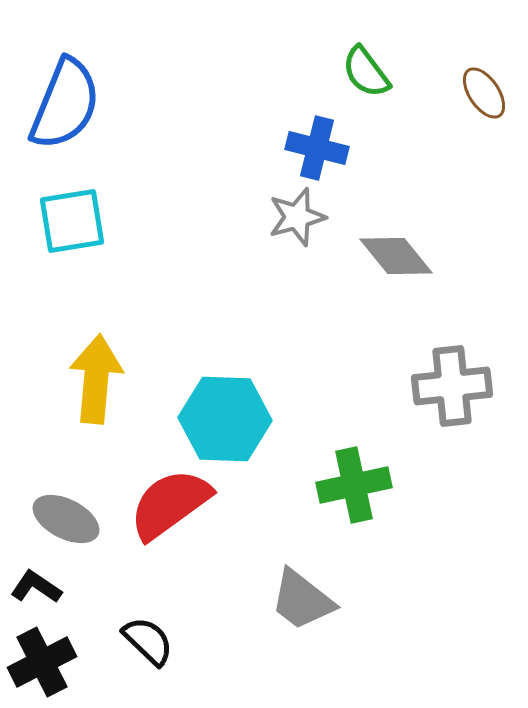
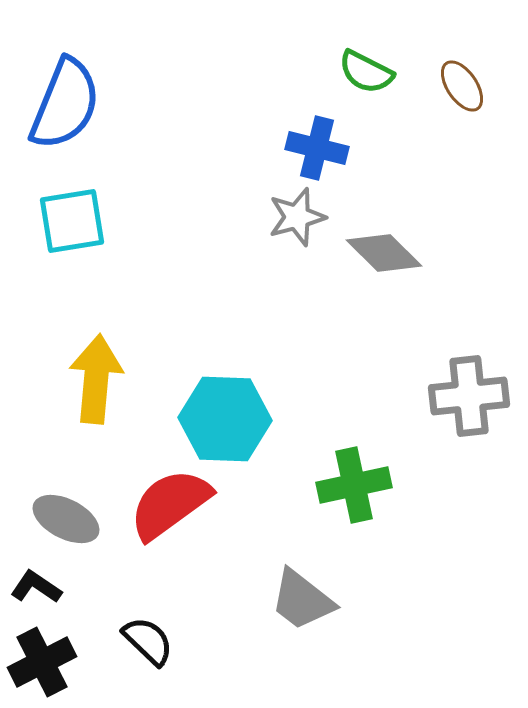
green semicircle: rotated 26 degrees counterclockwise
brown ellipse: moved 22 px left, 7 px up
gray diamond: moved 12 px left, 3 px up; rotated 6 degrees counterclockwise
gray cross: moved 17 px right, 10 px down
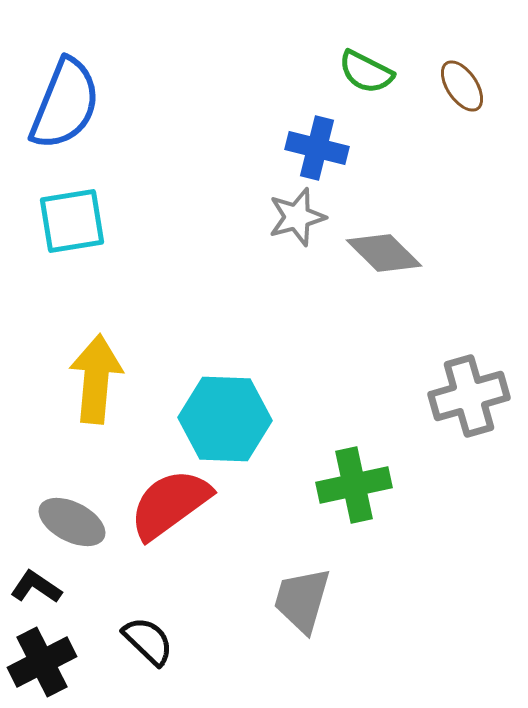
gray cross: rotated 10 degrees counterclockwise
gray ellipse: moved 6 px right, 3 px down
gray trapezoid: rotated 68 degrees clockwise
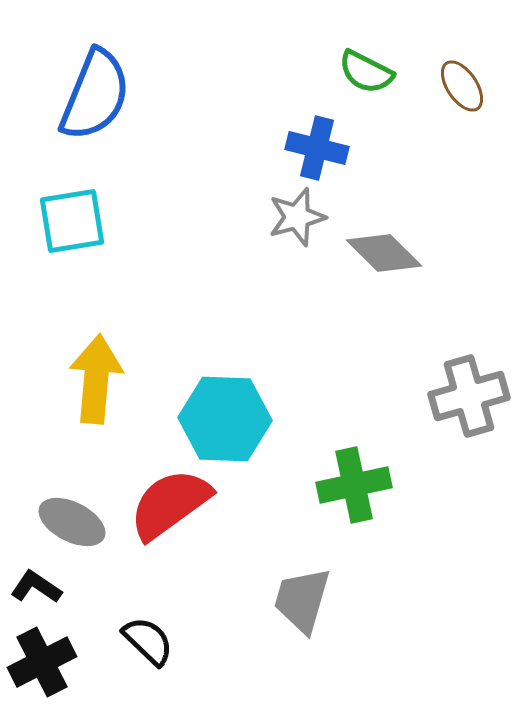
blue semicircle: moved 30 px right, 9 px up
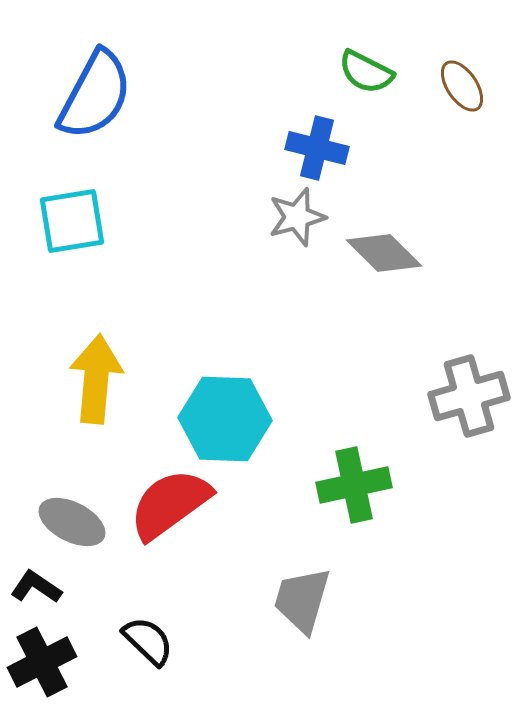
blue semicircle: rotated 6 degrees clockwise
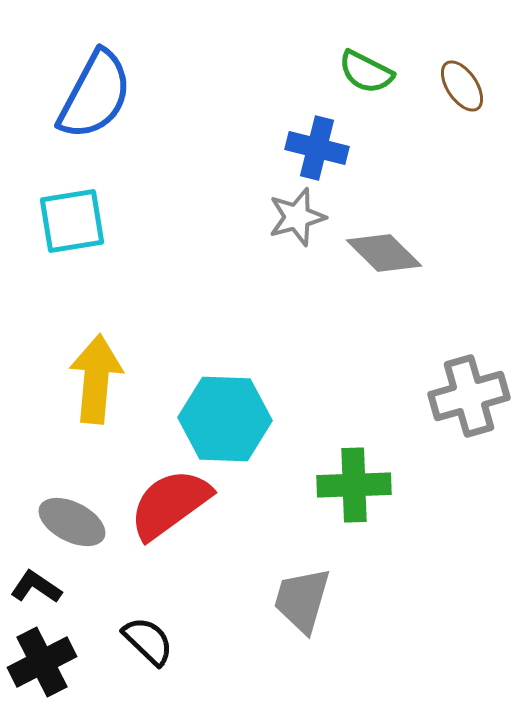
green cross: rotated 10 degrees clockwise
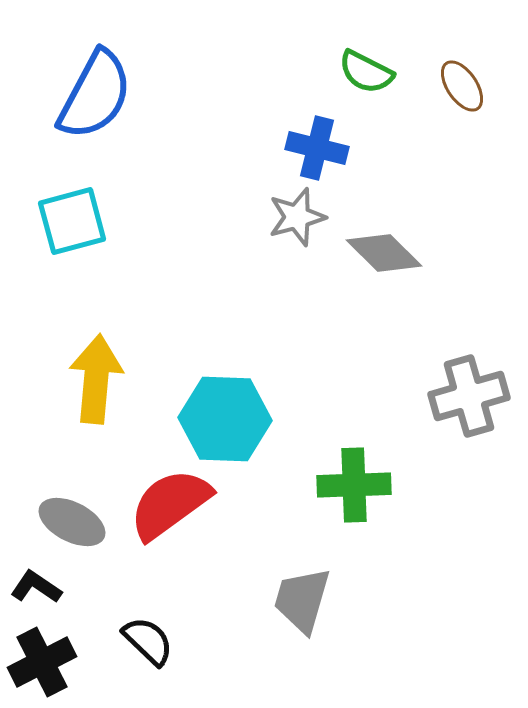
cyan square: rotated 6 degrees counterclockwise
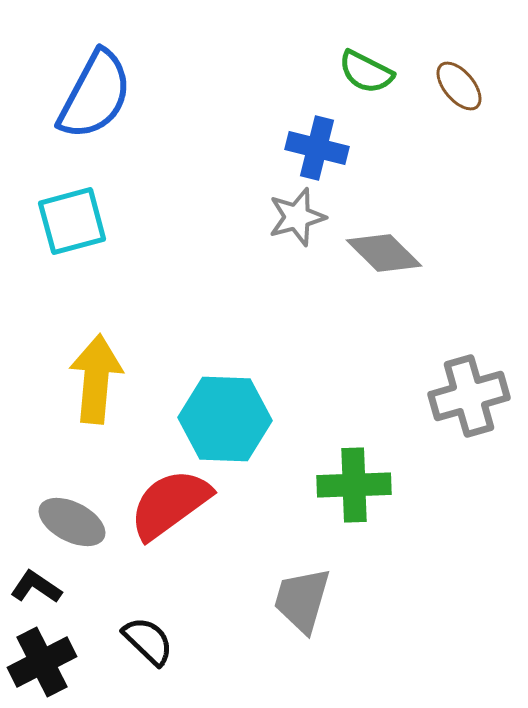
brown ellipse: moved 3 px left; rotated 6 degrees counterclockwise
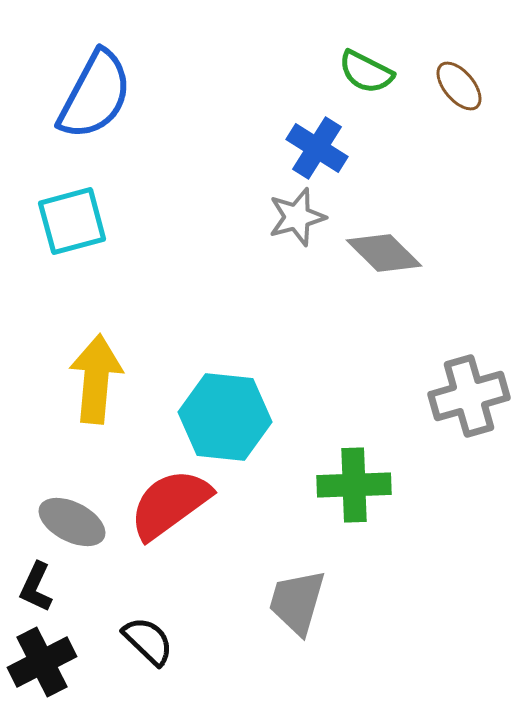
blue cross: rotated 18 degrees clockwise
cyan hexagon: moved 2 px up; rotated 4 degrees clockwise
black L-shape: rotated 99 degrees counterclockwise
gray trapezoid: moved 5 px left, 2 px down
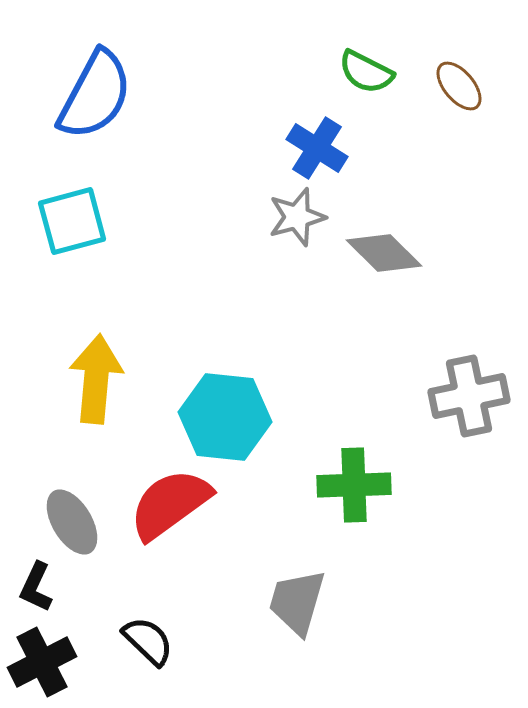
gray cross: rotated 4 degrees clockwise
gray ellipse: rotated 32 degrees clockwise
